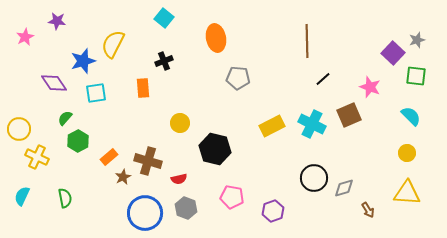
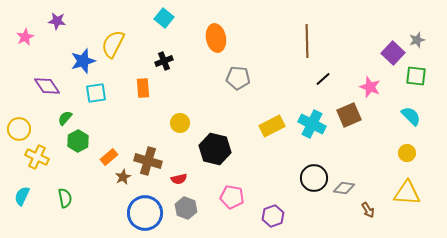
purple diamond at (54, 83): moved 7 px left, 3 px down
gray diamond at (344, 188): rotated 25 degrees clockwise
purple hexagon at (273, 211): moved 5 px down
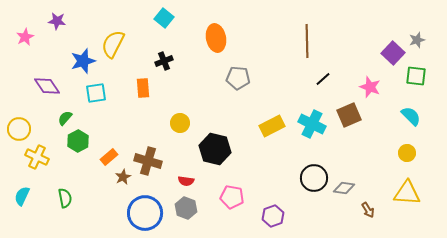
red semicircle at (179, 179): moved 7 px right, 2 px down; rotated 21 degrees clockwise
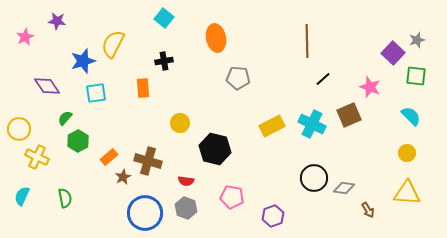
black cross at (164, 61): rotated 12 degrees clockwise
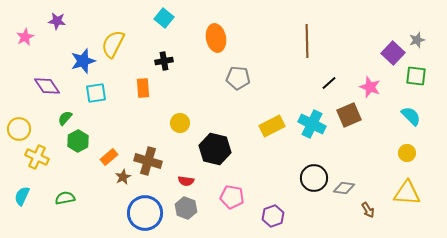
black line at (323, 79): moved 6 px right, 4 px down
green semicircle at (65, 198): rotated 90 degrees counterclockwise
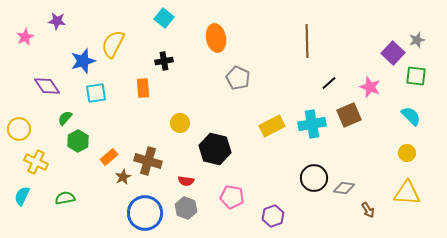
gray pentagon at (238, 78): rotated 20 degrees clockwise
cyan cross at (312, 124): rotated 36 degrees counterclockwise
yellow cross at (37, 157): moved 1 px left, 5 px down
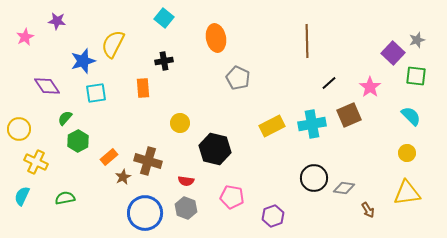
pink star at (370, 87): rotated 15 degrees clockwise
yellow triangle at (407, 193): rotated 12 degrees counterclockwise
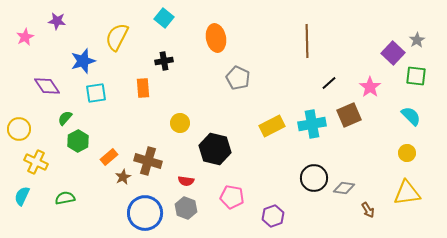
gray star at (417, 40): rotated 14 degrees counterclockwise
yellow semicircle at (113, 44): moved 4 px right, 7 px up
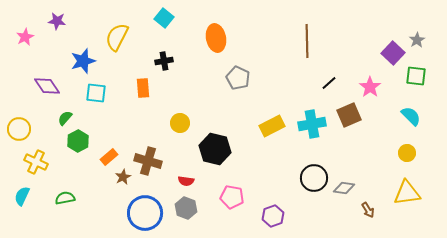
cyan square at (96, 93): rotated 15 degrees clockwise
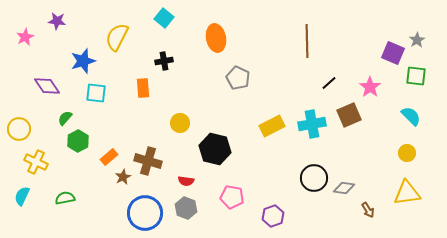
purple square at (393, 53): rotated 20 degrees counterclockwise
